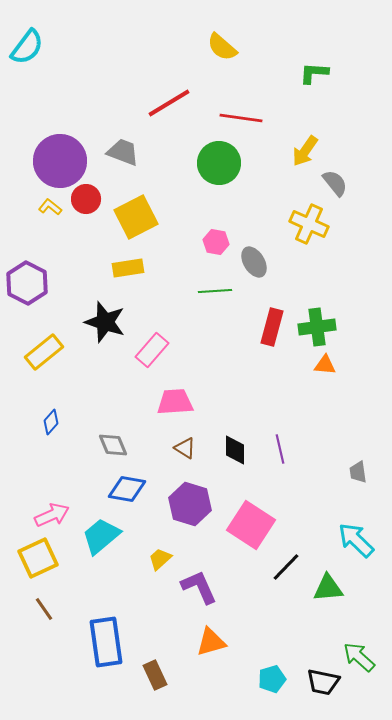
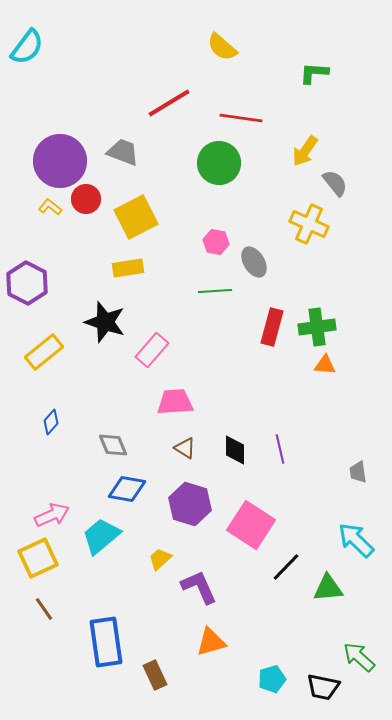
black trapezoid at (323, 682): moved 5 px down
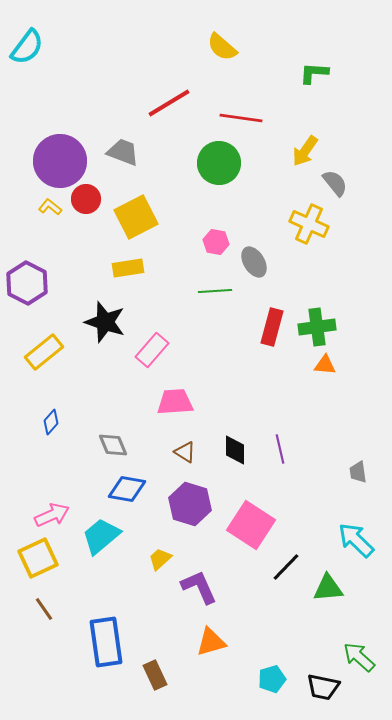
brown triangle at (185, 448): moved 4 px down
